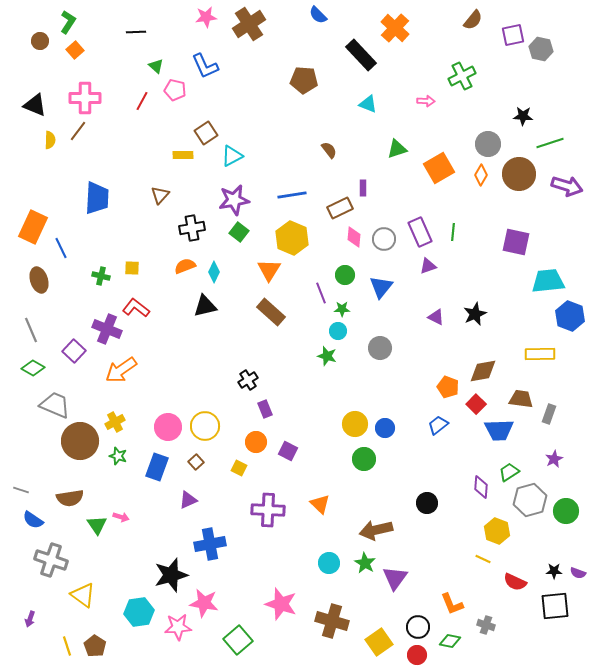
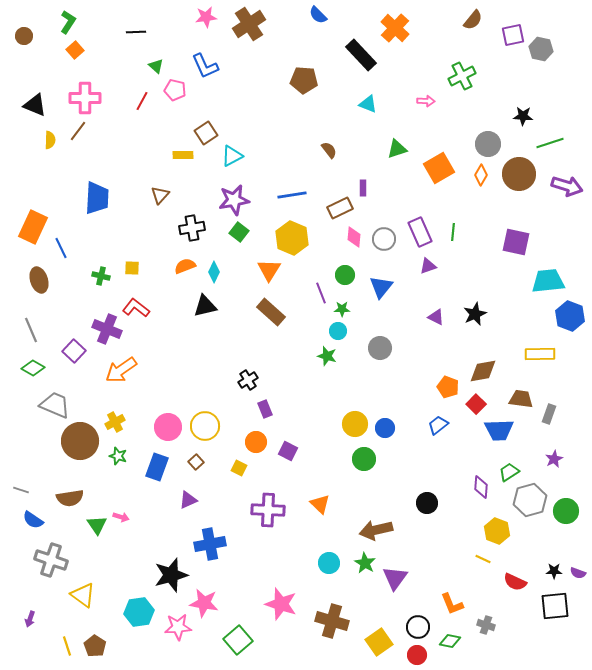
brown circle at (40, 41): moved 16 px left, 5 px up
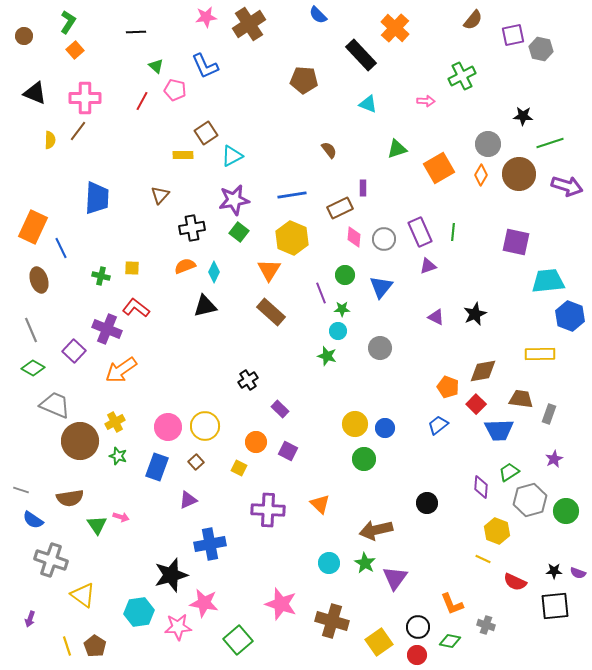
black triangle at (35, 105): moved 12 px up
purple rectangle at (265, 409): moved 15 px right; rotated 24 degrees counterclockwise
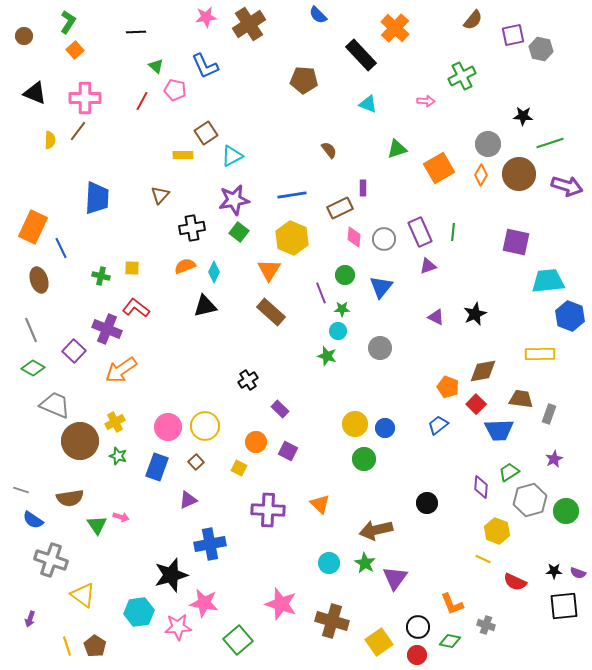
black square at (555, 606): moved 9 px right
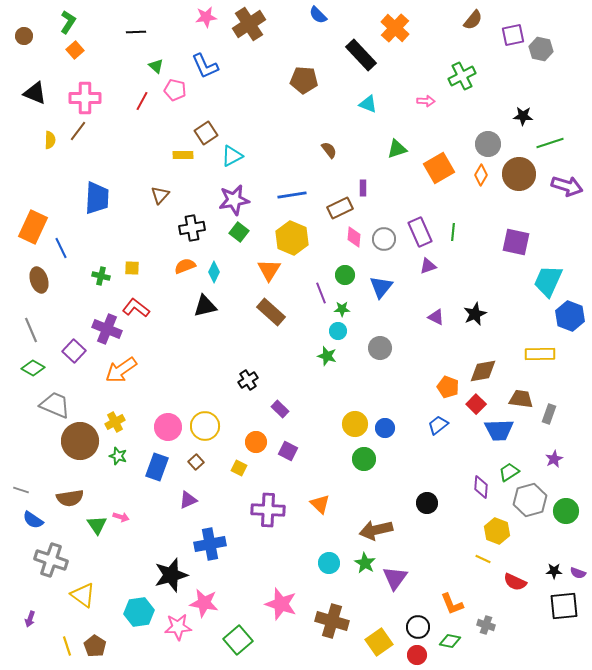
cyan trapezoid at (548, 281): rotated 60 degrees counterclockwise
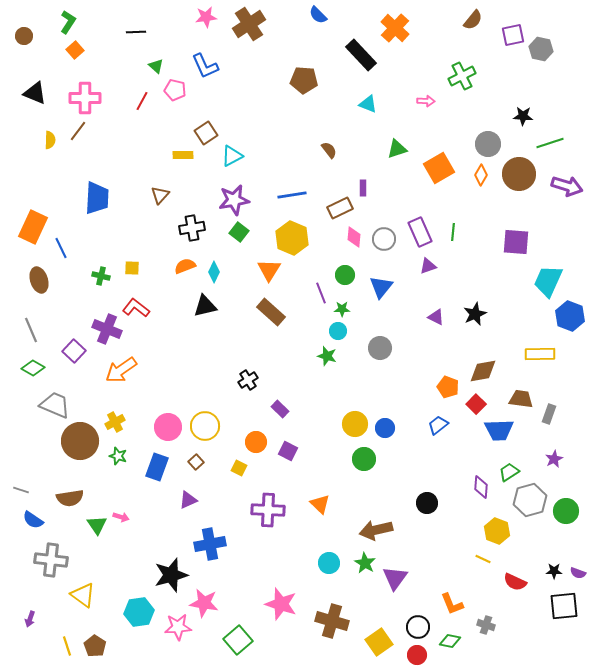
purple square at (516, 242): rotated 8 degrees counterclockwise
gray cross at (51, 560): rotated 12 degrees counterclockwise
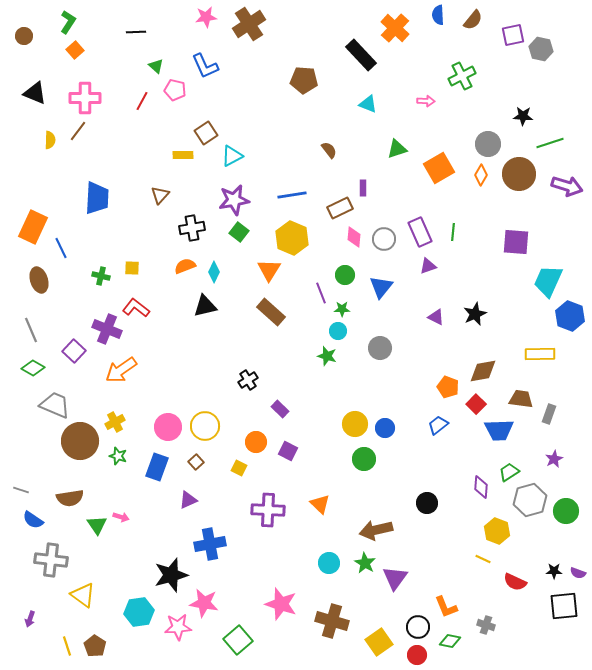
blue semicircle at (318, 15): moved 120 px right; rotated 42 degrees clockwise
orange L-shape at (452, 604): moved 6 px left, 3 px down
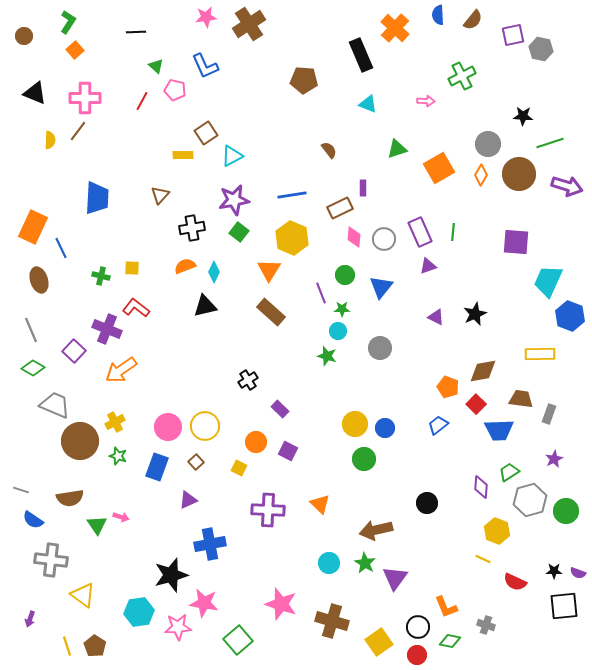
black rectangle at (361, 55): rotated 20 degrees clockwise
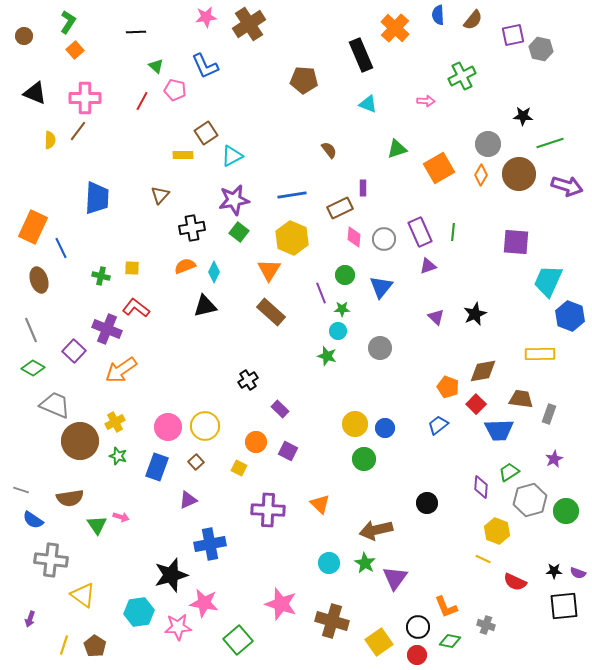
purple triangle at (436, 317): rotated 18 degrees clockwise
yellow line at (67, 646): moved 3 px left, 1 px up; rotated 36 degrees clockwise
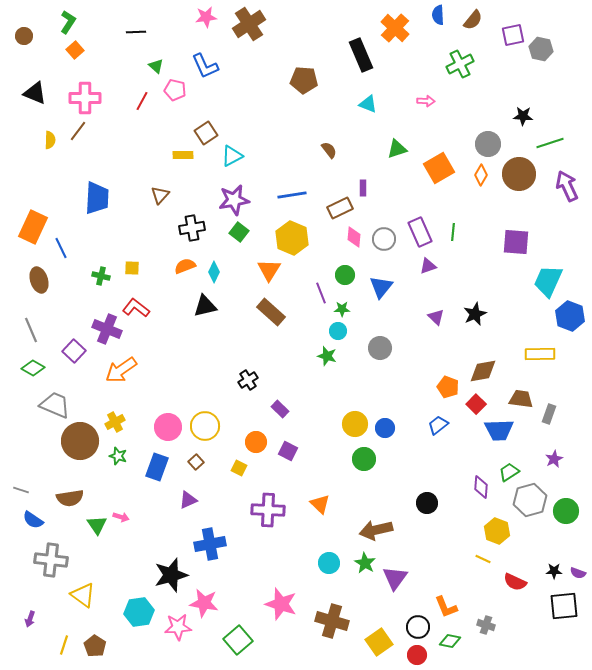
green cross at (462, 76): moved 2 px left, 12 px up
purple arrow at (567, 186): rotated 132 degrees counterclockwise
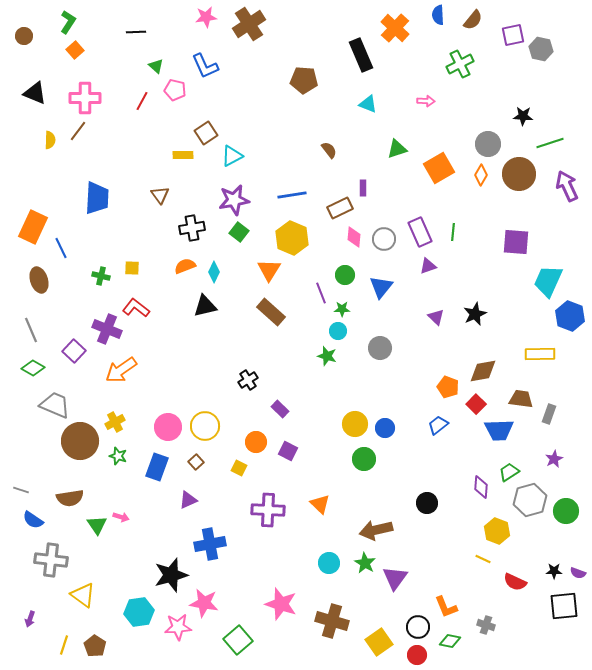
brown triangle at (160, 195): rotated 18 degrees counterclockwise
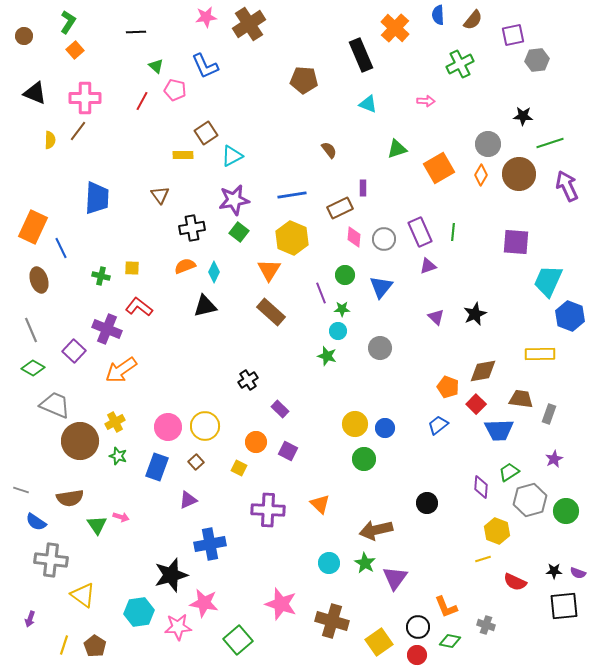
gray hexagon at (541, 49): moved 4 px left, 11 px down; rotated 20 degrees counterclockwise
red L-shape at (136, 308): moved 3 px right, 1 px up
blue semicircle at (33, 520): moved 3 px right, 2 px down
yellow line at (483, 559): rotated 42 degrees counterclockwise
